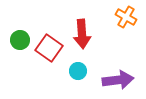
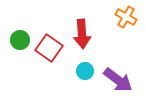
cyan circle: moved 7 px right
purple arrow: rotated 44 degrees clockwise
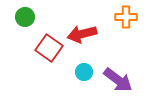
orange cross: rotated 30 degrees counterclockwise
red arrow: rotated 80 degrees clockwise
green circle: moved 5 px right, 23 px up
cyan circle: moved 1 px left, 1 px down
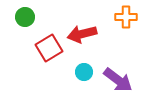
red square: rotated 24 degrees clockwise
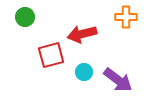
red square: moved 2 px right, 7 px down; rotated 16 degrees clockwise
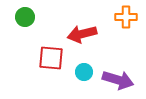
red square: moved 3 px down; rotated 20 degrees clockwise
purple arrow: rotated 20 degrees counterclockwise
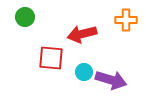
orange cross: moved 3 px down
purple arrow: moved 7 px left
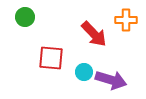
red arrow: moved 12 px right; rotated 120 degrees counterclockwise
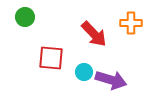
orange cross: moved 5 px right, 3 px down
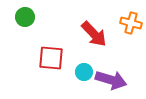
orange cross: rotated 15 degrees clockwise
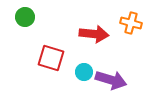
red arrow: rotated 40 degrees counterclockwise
red square: rotated 12 degrees clockwise
